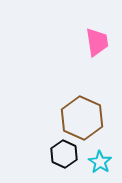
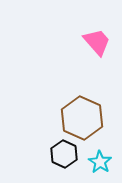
pink trapezoid: rotated 32 degrees counterclockwise
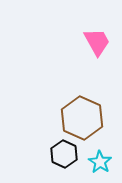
pink trapezoid: rotated 12 degrees clockwise
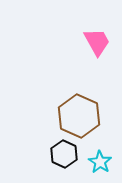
brown hexagon: moved 3 px left, 2 px up
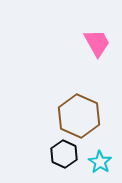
pink trapezoid: moved 1 px down
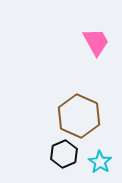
pink trapezoid: moved 1 px left, 1 px up
black hexagon: rotated 12 degrees clockwise
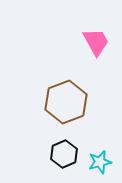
brown hexagon: moved 13 px left, 14 px up; rotated 15 degrees clockwise
cyan star: rotated 25 degrees clockwise
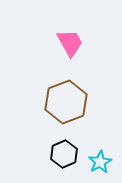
pink trapezoid: moved 26 px left, 1 px down
cyan star: rotated 15 degrees counterclockwise
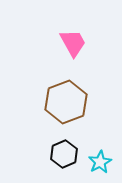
pink trapezoid: moved 3 px right
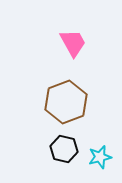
black hexagon: moved 5 px up; rotated 24 degrees counterclockwise
cyan star: moved 5 px up; rotated 15 degrees clockwise
